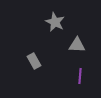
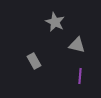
gray triangle: rotated 12 degrees clockwise
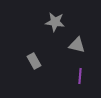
gray star: rotated 18 degrees counterclockwise
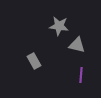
gray star: moved 4 px right, 4 px down
purple line: moved 1 px right, 1 px up
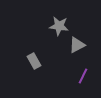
gray triangle: rotated 42 degrees counterclockwise
purple line: moved 2 px right, 1 px down; rotated 21 degrees clockwise
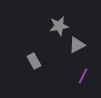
gray star: rotated 18 degrees counterclockwise
